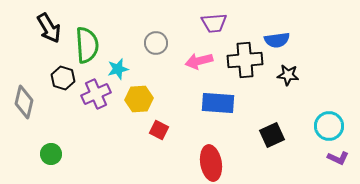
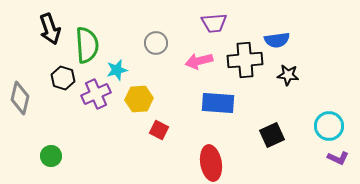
black arrow: moved 1 px right, 1 px down; rotated 12 degrees clockwise
cyan star: moved 1 px left, 1 px down
gray diamond: moved 4 px left, 4 px up
green circle: moved 2 px down
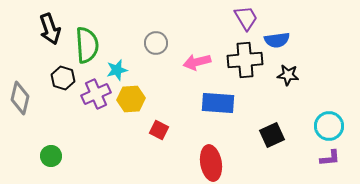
purple trapezoid: moved 32 px right, 5 px up; rotated 116 degrees counterclockwise
pink arrow: moved 2 px left, 1 px down
yellow hexagon: moved 8 px left
purple L-shape: moved 8 px left; rotated 30 degrees counterclockwise
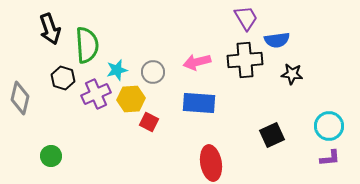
gray circle: moved 3 px left, 29 px down
black star: moved 4 px right, 1 px up
blue rectangle: moved 19 px left
red square: moved 10 px left, 8 px up
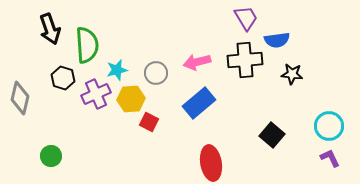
gray circle: moved 3 px right, 1 px down
blue rectangle: rotated 44 degrees counterclockwise
black square: rotated 25 degrees counterclockwise
purple L-shape: rotated 110 degrees counterclockwise
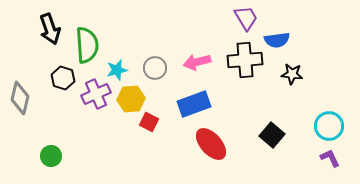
gray circle: moved 1 px left, 5 px up
blue rectangle: moved 5 px left, 1 px down; rotated 20 degrees clockwise
red ellipse: moved 19 px up; rotated 32 degrees counterclockwise
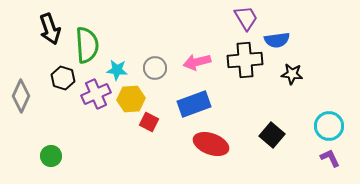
cyan star: rotated 20 degrees clockwise
gray diamond: moved 1 px right, 2 px up; rotated 12 degrees clockwise
red ellipse: rotated 28 degrees counterclockwise
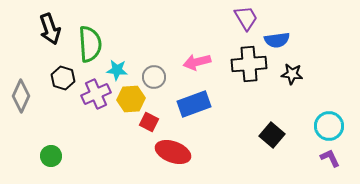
green semicircle: moved 3 px right, 1 px up
black cross: moved 4 px right, 4 px down
gray circle: moved 1 px left, 9 px down
red ellipse: moved 38 px left, 8 px down
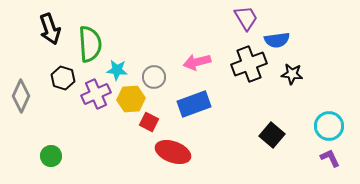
black cross: rotated 16 degrees counterclockwise
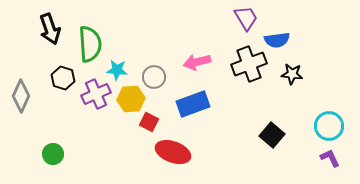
blue rectangle: moved 1 px left
green circle: moved 2 px right, 2 px up
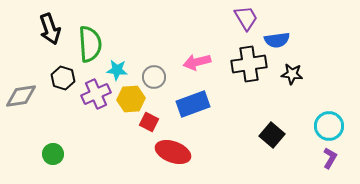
black cross: rotated 12 degrees clockwise
gray diamond: rotated 56 degrees clockwise
purple L-shape: rotated 55 degrees clockwise
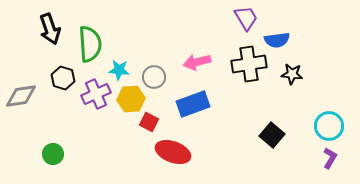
cyan star: moved 2 px right
